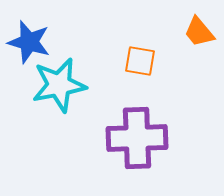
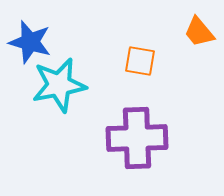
blue star: moved 1 px right
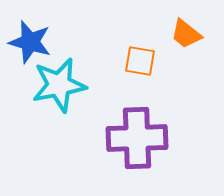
orange trapezoid: moved 13 px left, 2 px down; rotated 12 degrees counterclockwise
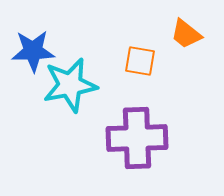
blue star: moved 3 px right, 9 px down; rotated 18 degrees counterclockwise
cyan star: moved 11 px right
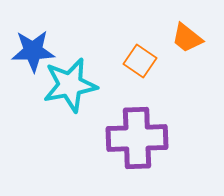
orange trapezoid: moved 1 px right, 4 px down
orange square: rotated 24 degrees clockwise
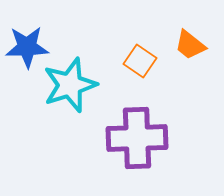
orange trapezoid: moved 3 px right, 7 px down
blue star: moved 6 px left, 4 px up
cyan star: rotated 8 degrees counterclockwise
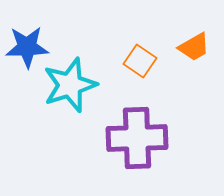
orange trapezoid: moved 4 px right, 2 px down; rotated 68 degrees counterclockwise
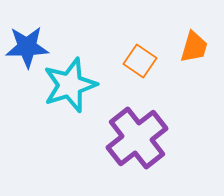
orange trapezoid: rotated 44 degrees counterclockwise
purple cross: rotated 36 degrees counterclockwise
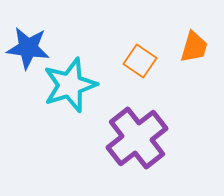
blue star: moved 1 px right, 1 px down; rotated 9 degrees clockwise
